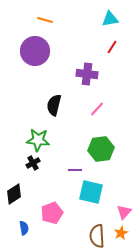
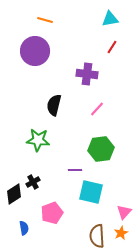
black cross: moved 19 px down
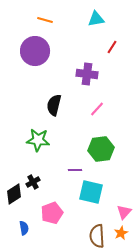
cyan triangle: moved 14 px left
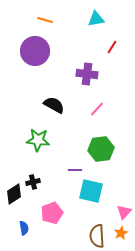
black semicircle: rotated 105 degrees clockwise
black cross: rotated 16 degrees clockwise
cyan square: moved 1 px up
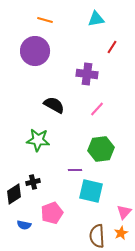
blue semicircle: moved 3 px up; rotated 112 degrees clockwise
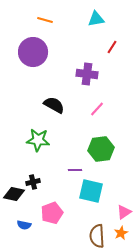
purple circle: moved 2 px left, 1 px down
black diamond: rotated 45 degrees clockwise
pink triangle: rotated 14 degrees clockwise
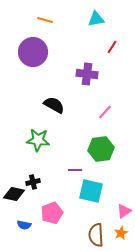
pink line: moved 8 px right, 3 px down
pink triangle: moved 1 px up
brown semicircle: moved 1 px left, 1 px up
